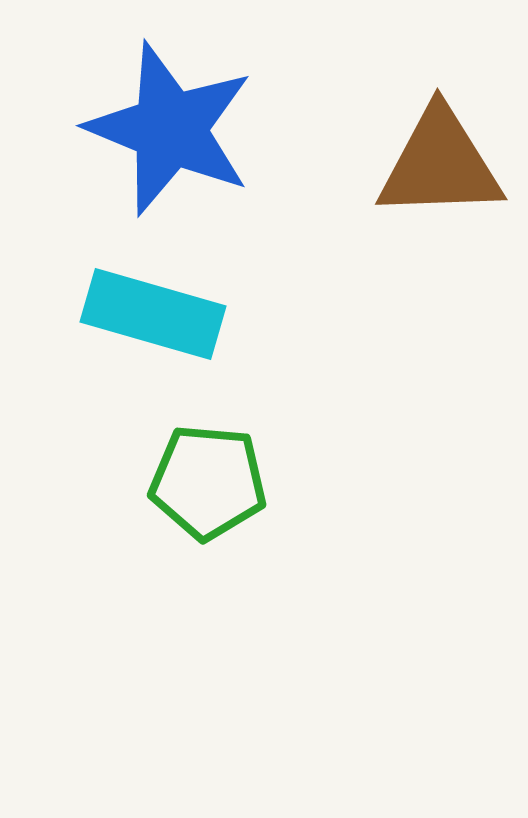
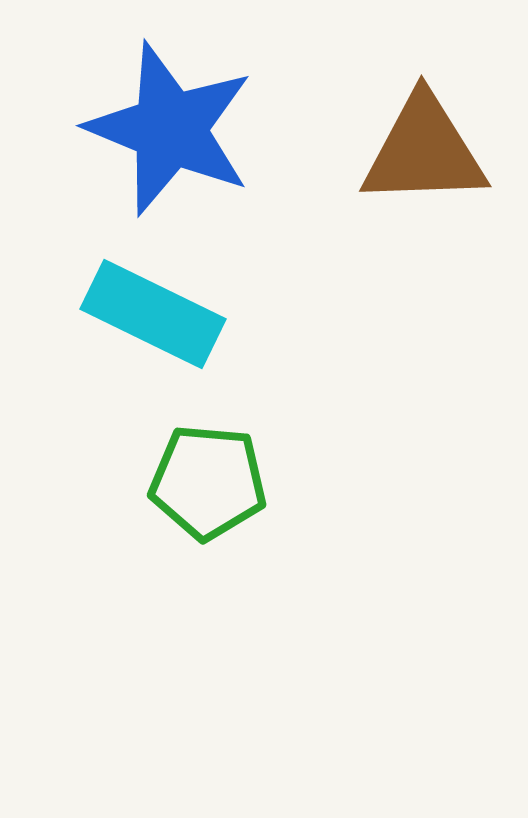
brown triangle: moved 16 px left, 13 px up
cyan rectangle: rotated 10 degrees clockwise
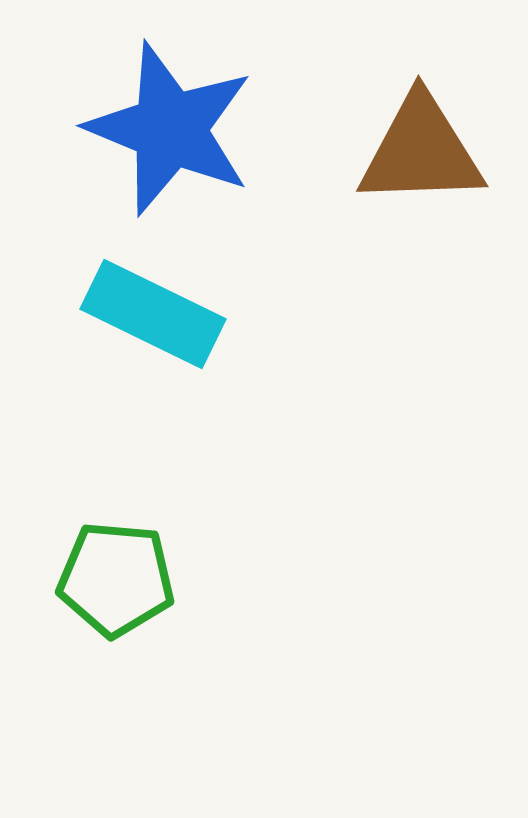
brown triangle: moved 3 px left
green pentagon: moved 92 px left, 97 px down
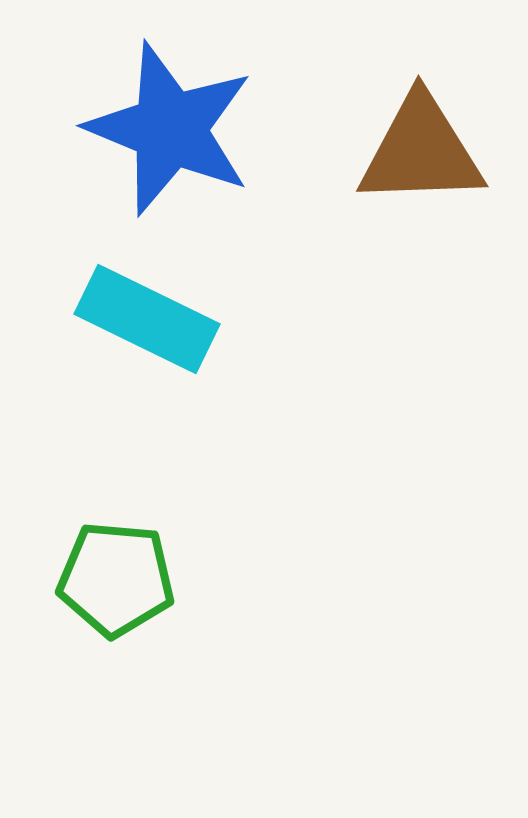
cyan rectangle: moved 6 px left, 5 px down
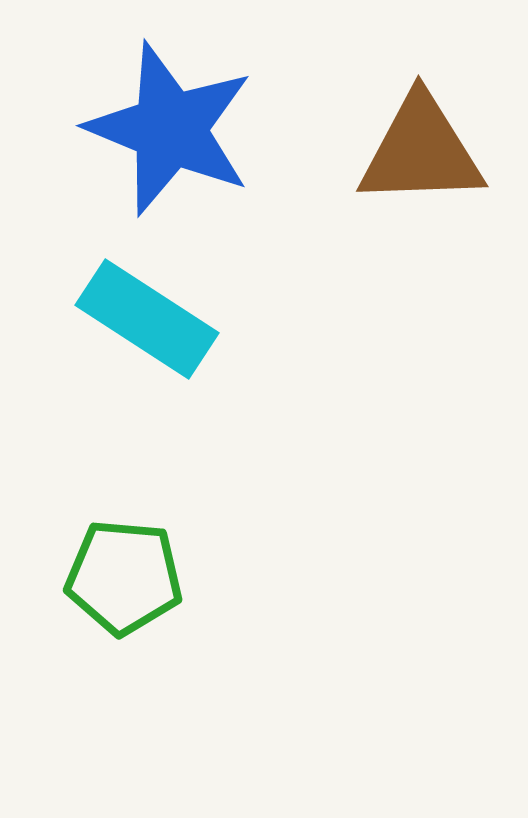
cyan rectangle: rotated 7 degrees clockwise
green pentagon: moved 8 px right, 2 px up
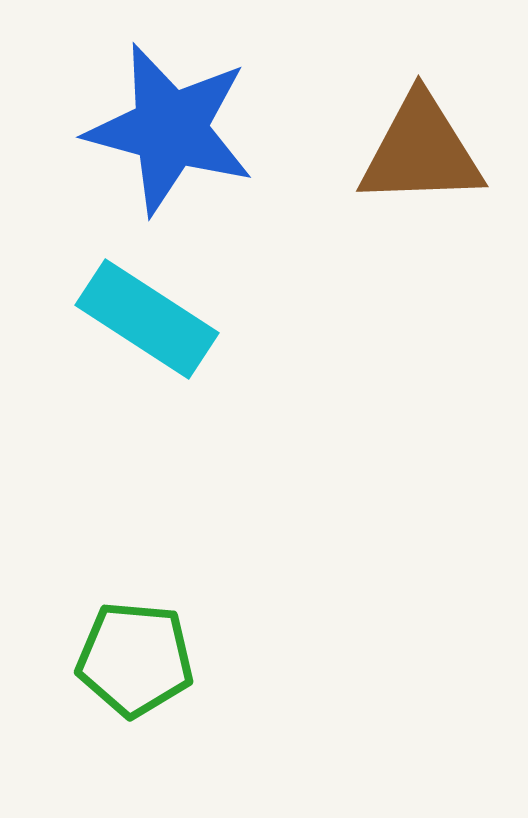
blue star: rotated 7 degrees counterclockwise
green pentagon: moved 11 px right, 82 px down
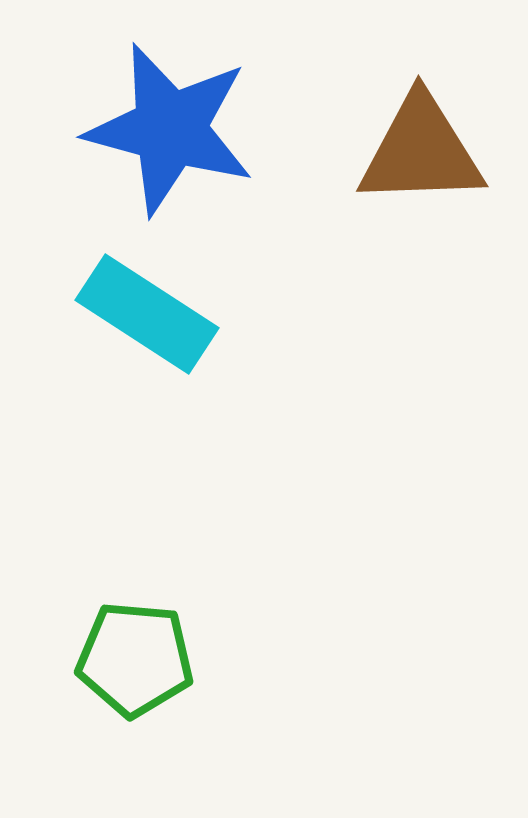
cyan rectangle: moved 5 px up
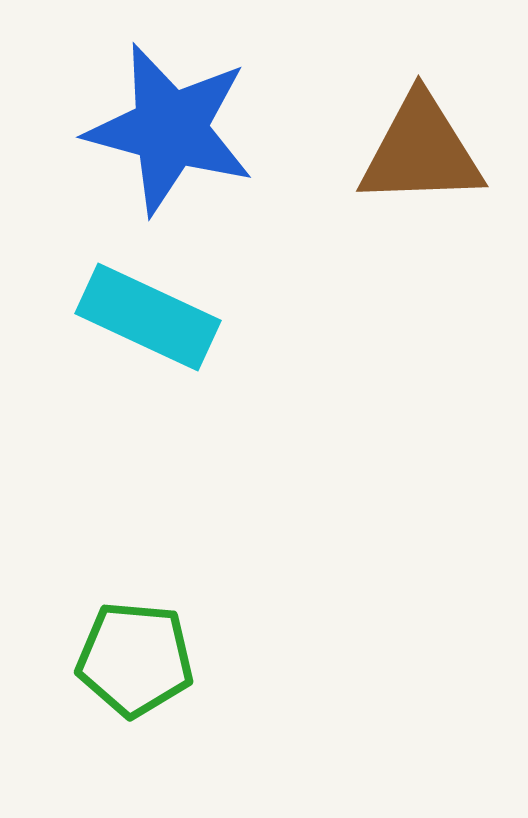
cyan rectangle: moved 1 px right, 3 px down; rotated 8 degrees counterclockwise
